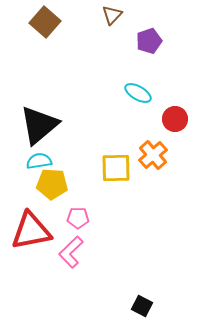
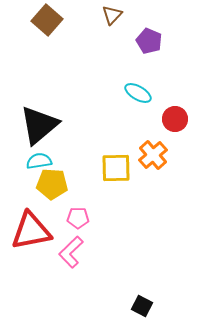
brown square: moved 2 px right, 2 px up
purple pentagon: rotated 30 degrees counterclockwise
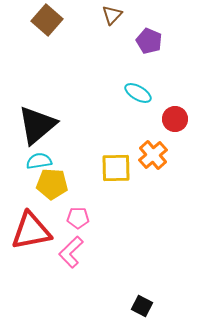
black triangle: moved 2 px left
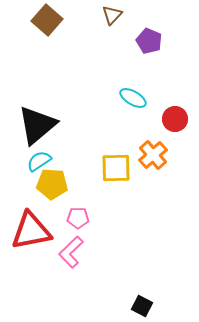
cyan ellipse: moved 5 px left, 5 px down
cyan semicircle: rotated 25 degrees counterclockwise
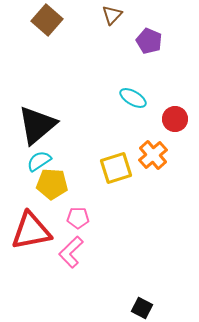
yellow square: rotated 16 degrees counterclockwise
black square: moved 2 px down
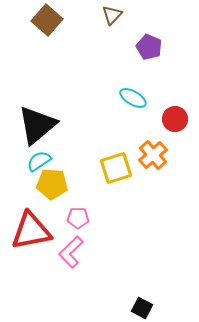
purple pentagon: moved 6 px down
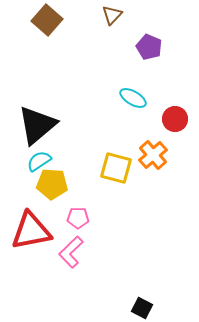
yellow square: rotated 32 degrees clockwise
